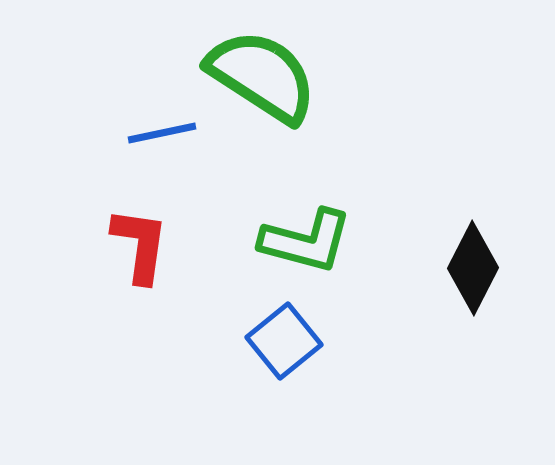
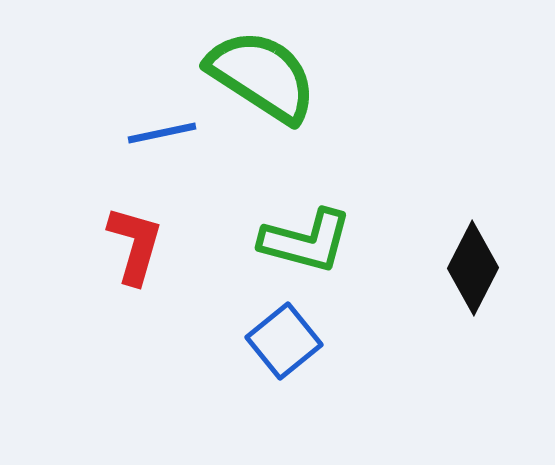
red L-shape: moved 5 px left; rotated 8 degrees clockwise
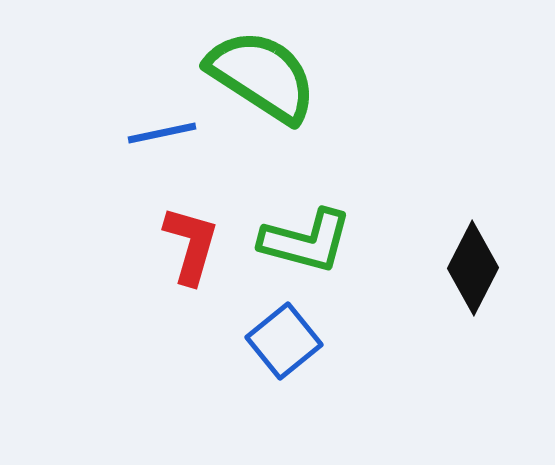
red L-shape: moved 56 px right
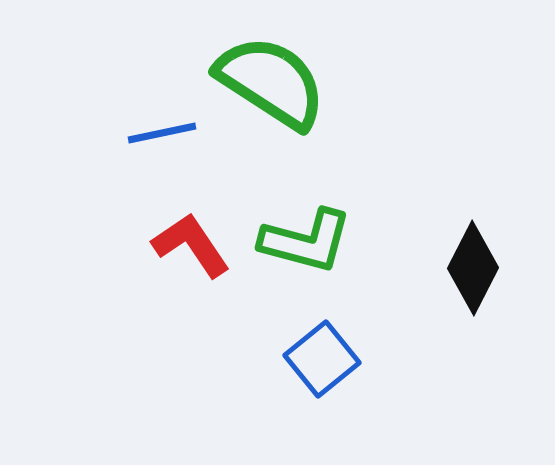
green semicircle: moved 9 px right, 6 px down
red L-shape: rotated 50 degrees counterclockwise
blue square: moved 38 px right, 18 px down
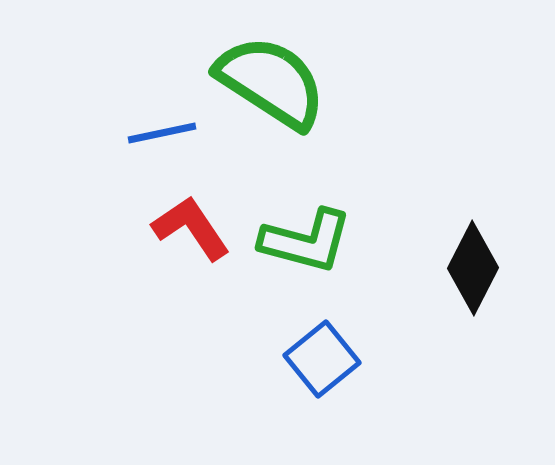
red L-shape: moved 17 px up
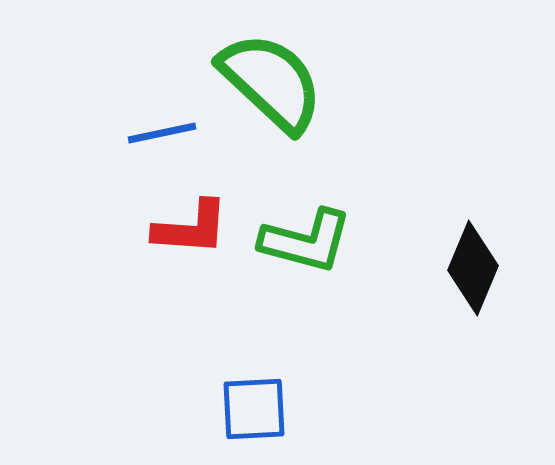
green semicircle: rotated 10 degrees clockwise
red L-shape: rotated 128 degrees clockwise
black diamond: rotated 4 degrees counterclockwise
blue square: moved 68 px left, 50 px down; rotated 36 degrees clockwise
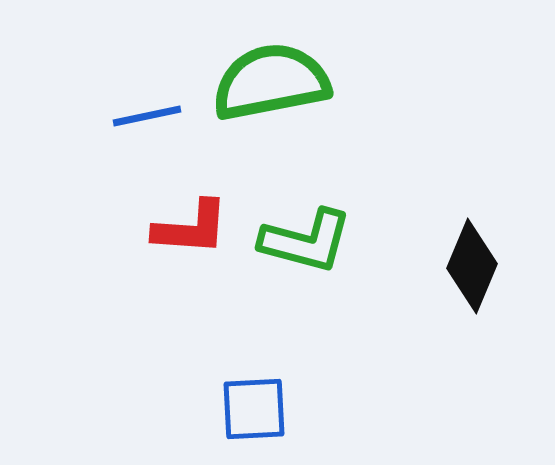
green semicircle: rotated 54 degrees counterclockwise
blue line: moved 15 px left, 17 px up
black diamond: moved 1 px left, 2 px up
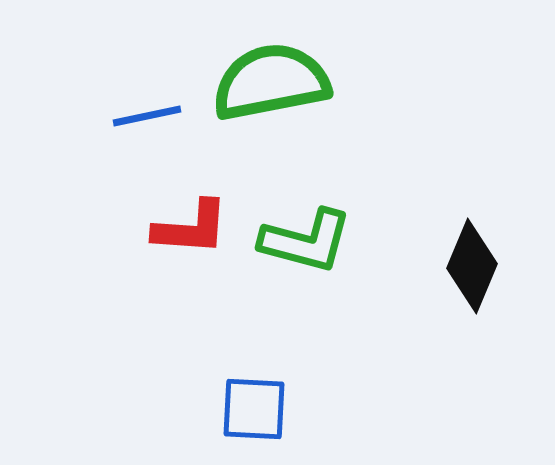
blue square: rotated 6 degrees clockwise
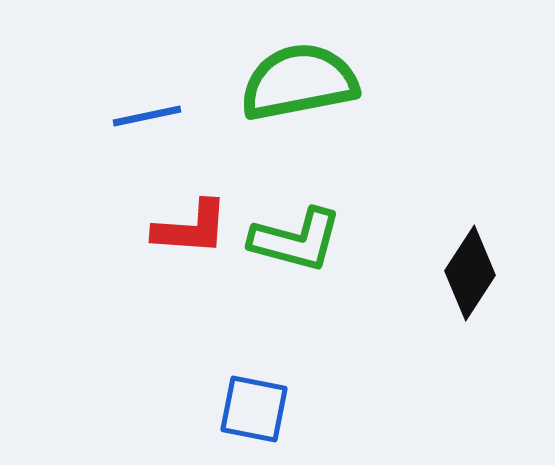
green semicircle: moved 28 px right
green L-shape: moved 10 px left, 1 px up
black diamond: moved 2 px left, 7 px down; rotated 10 degrees clockwise
blue square: rotated 8 degrees clockwise
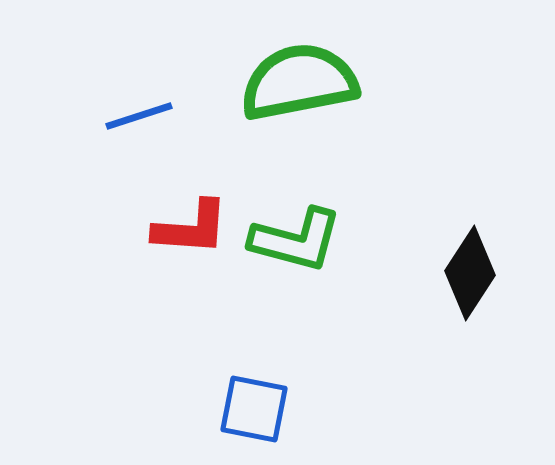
blue line: moved 8 px left; rotated 6 degrees counterclockwise
